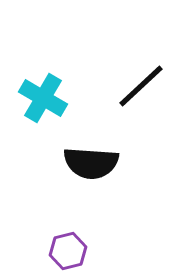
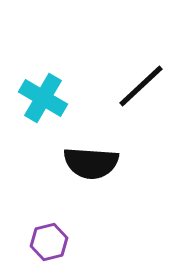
purple hexagon: moved 19 px left, 9 px up
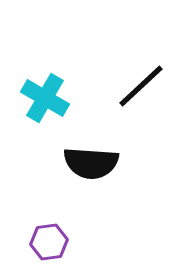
cyan cross: moved 2 px right
purple hexagon: rotated 6 degrees clockwise
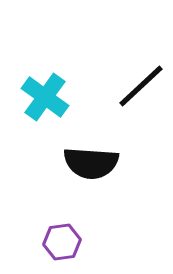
cyan cross: moved 1 px up; rotated 6 degrees clockwise
purple hexagon: moved 13 px right
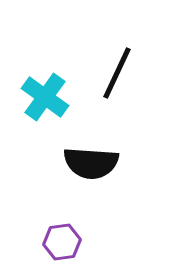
black line: moved 24 px left, 13 px up; rotated 22 degrees counterclockwise
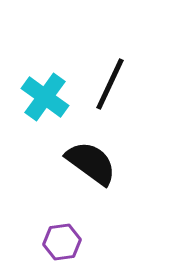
black line: moved 7 px left, 11 px down
black semicircle: rotated 148 degrees counterclockwise
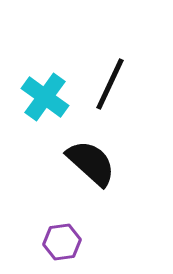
black semicircle: rotated 6 degrees clockwise
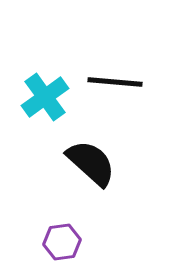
black line: moved 5 px right, 2 px up; rotated 70 degrees clockwise
cyan cross: rotated 18 degrees clockwise
